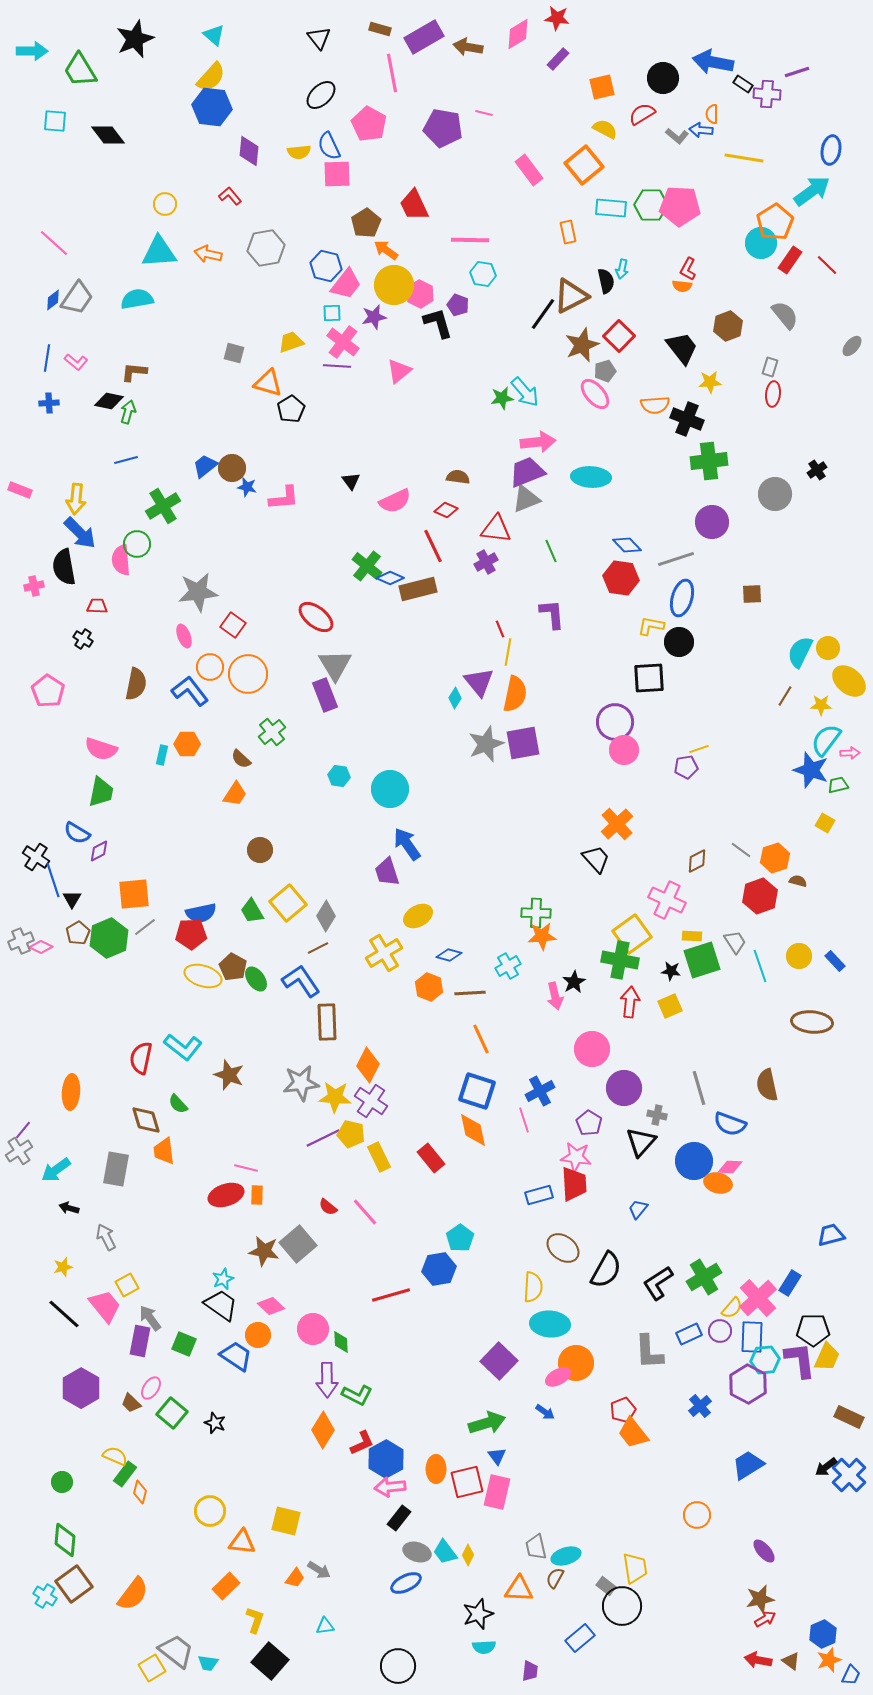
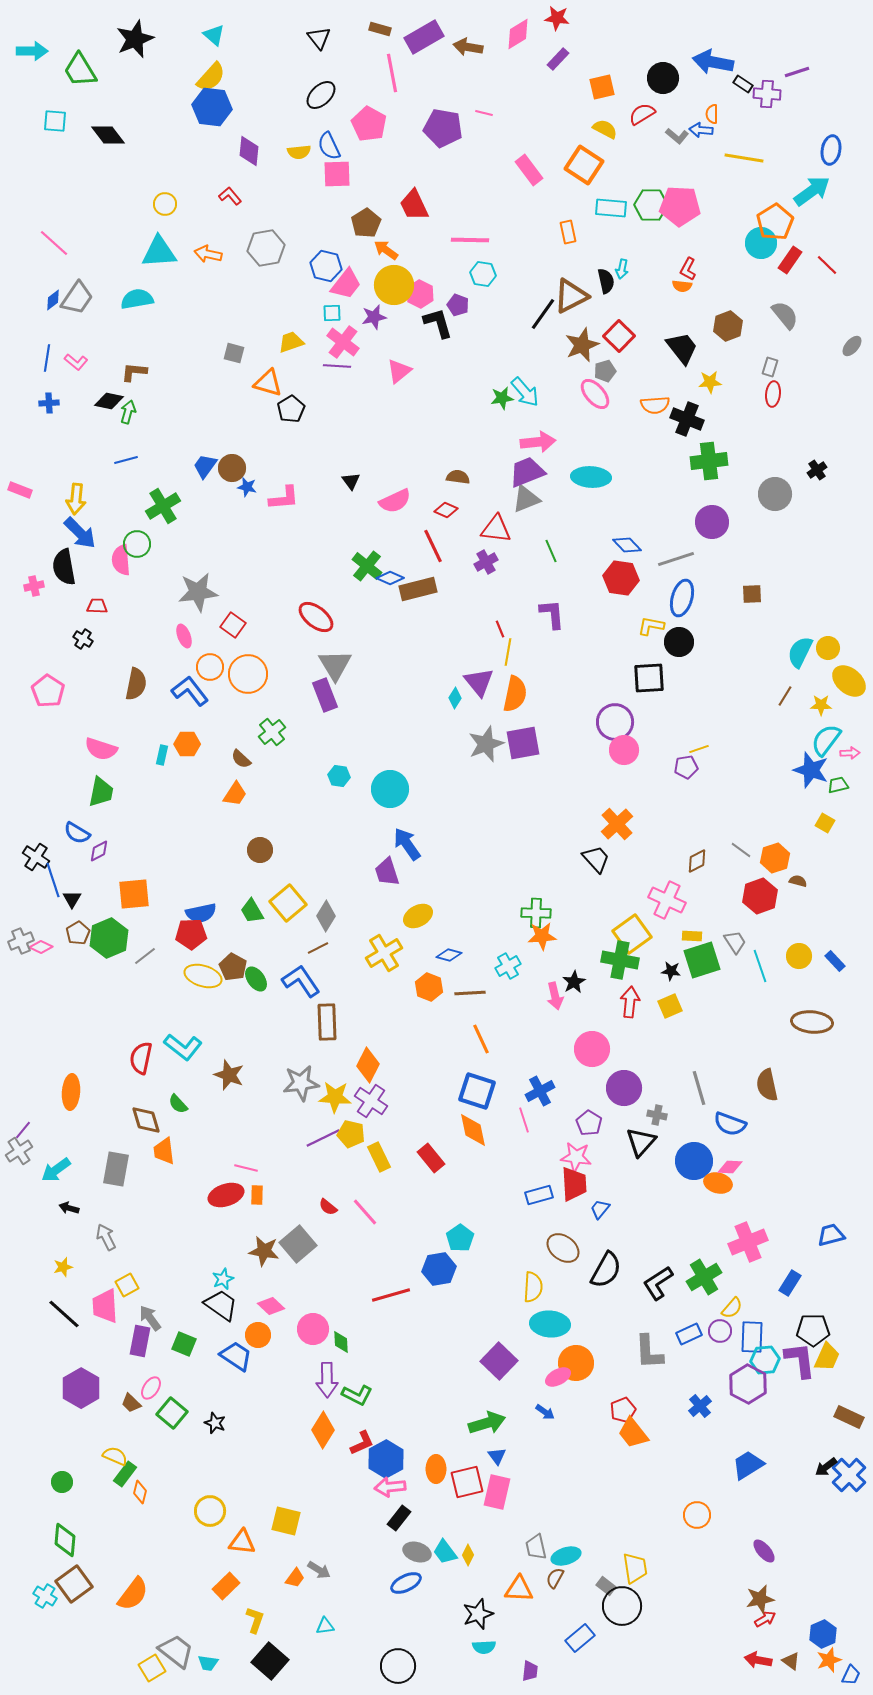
orange square at (584, 165): rotated 18 degrees counterclockwise
blue trapezoid at (205, 466): rotated 16 degrees counterclockwise
gray line at (145, 927): moved 29 px down
blue trapezoid at (638, 1209): moved 38 px left
pink cross at (758, 1298): moved 10 px left, 56 px up; rotated 21 degrees clockwise
pink trapezoid at (105, 1306): rotated 144 degrees counterclockwise
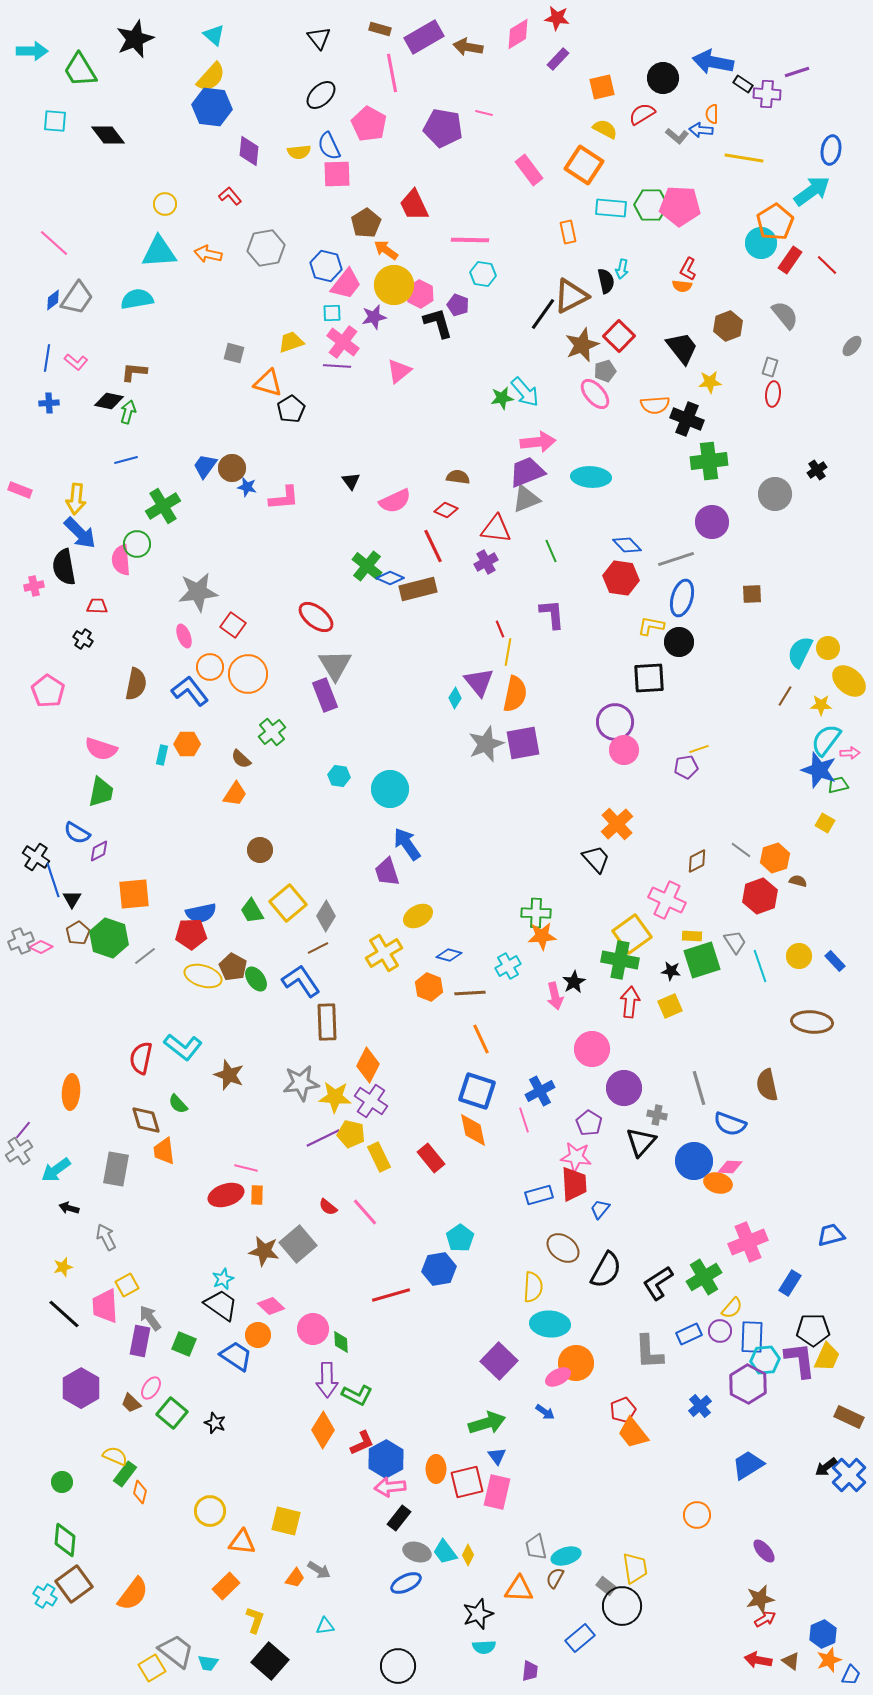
blue star at (811, 770): moved 8 px right
green hexagon at (109, 938): rotated 18 degrees counterclockwise
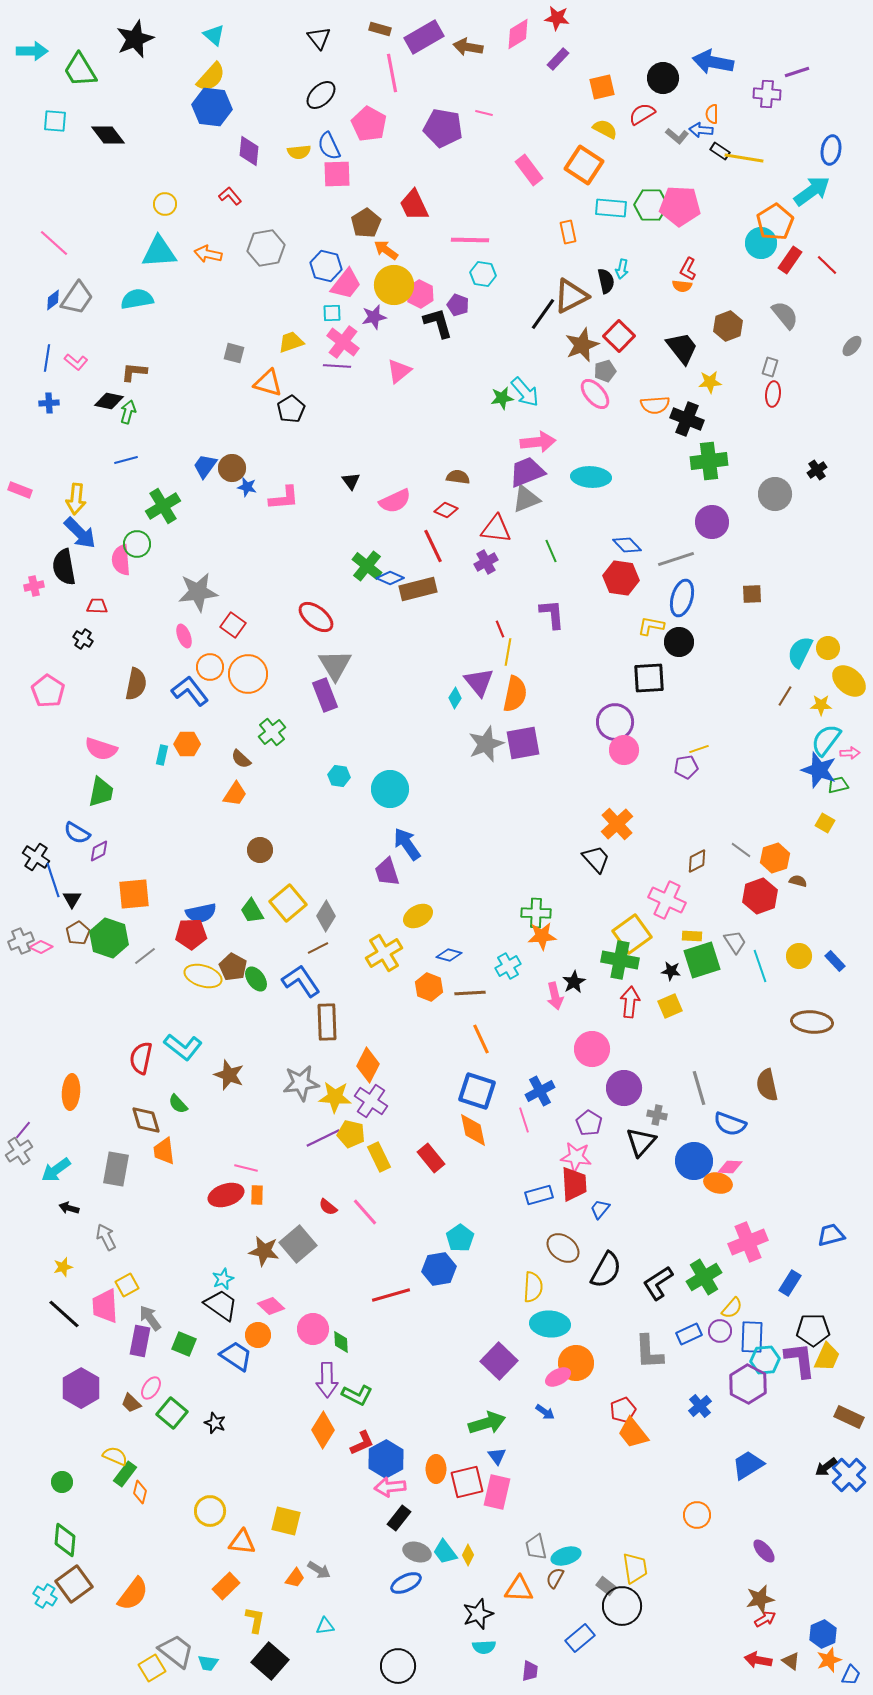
black rectangle at (743, 84): moved 23 px left, 67 px down
yellow L-shape at (255, 1620): rotated 8 degrees counterclockwise
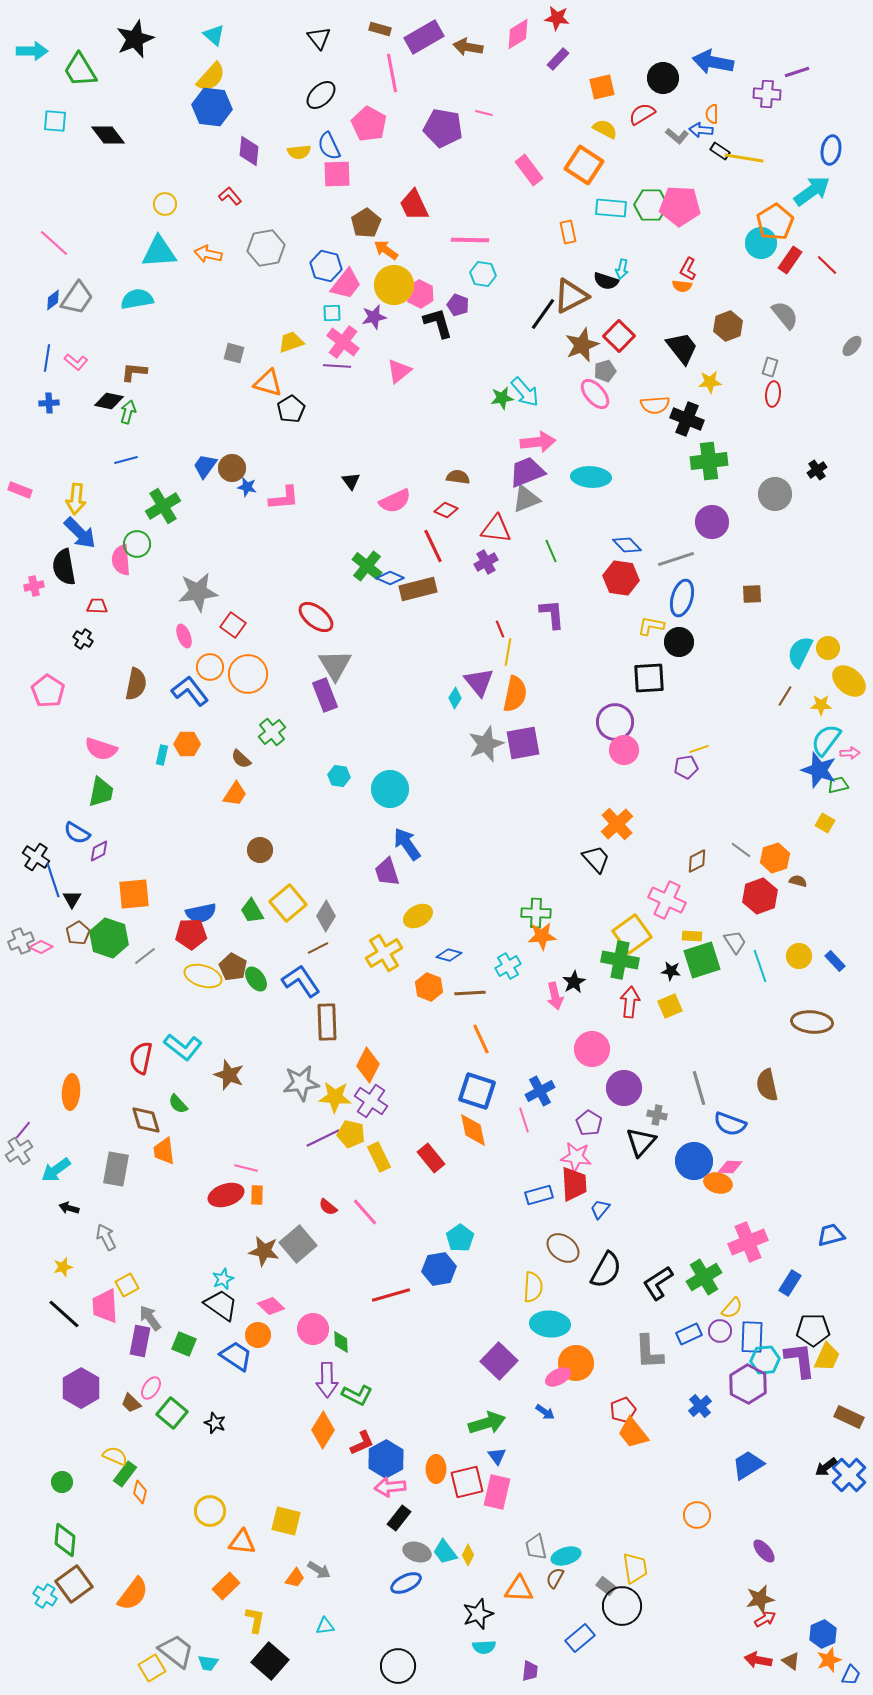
black semicircle at (606, 281): rotated 120 degrees clockwise
